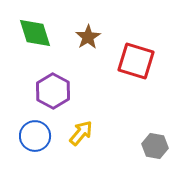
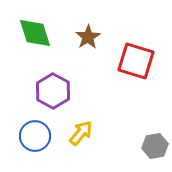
gray hexagon: rotated 20 degrees counterclockwise
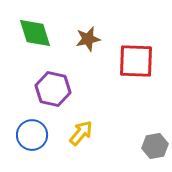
brown star: moved 2 px down; rotated 20 degrees clockwise
red square: rotated 15 degrees counterclockwise
purple hexagon: moved 2 px up; rotated 16 degrees counterclockwise
blue circle: moved 3 px left, 1 px up
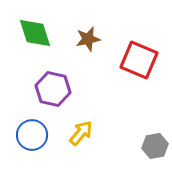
red square: moved 3 px right, 1 px up; rotated 21 degrees clockwise
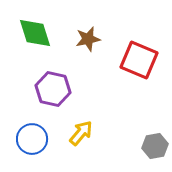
blue circle: moved 4 px down
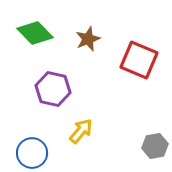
green diamond: rotated 27 degrees counterclockwise
brown star: rotated 10 degrees counterclockwise
yellow arrow: moved 2 px up
blue circle: moved 14 px down
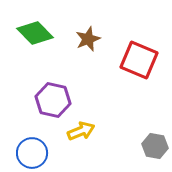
purple hexagon: moved 11 px down
yellow arrow: rotated 28 degrees clockwise
gray hexagon: rotated 20 degrees clockwise
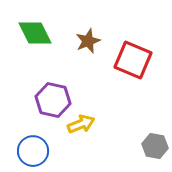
green diamond: rotated 18 degrees clockwise
brown star: moved 2 px down
red square: moved 6 px left
yellow arrow: moved 7 px up
blue circle: moved 1 px right, 2 px up
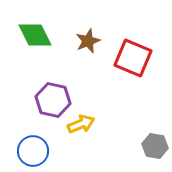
green diamond: moved 2 px down
red square: moved 2 px up
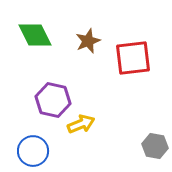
red square: rotated 30 degrees counterclockwise
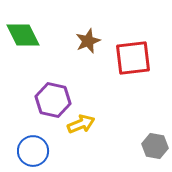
green diamond: moved 12 px left
